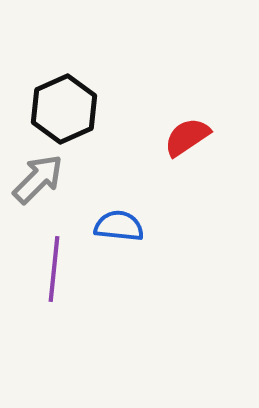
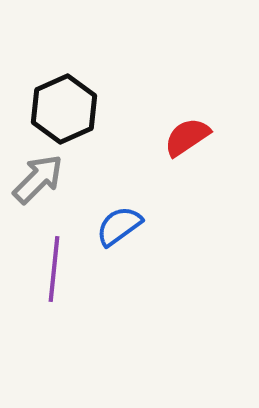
blue semicircle: rotated 42 degrees counterclockwise
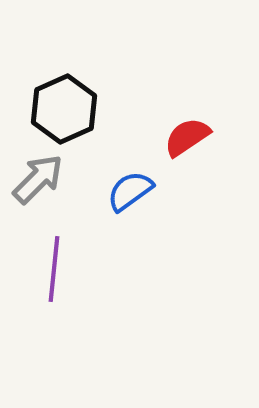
blue semicircle: moved 11 px right, 35 px up
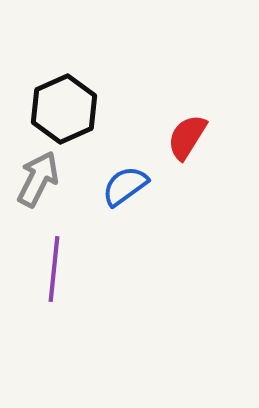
red semicircle: rotated 24 degrees counterclockwise
gray arrow: rotated 18 degrees counterclockwise
blue semicircle: moved 5 px left, 5 px up
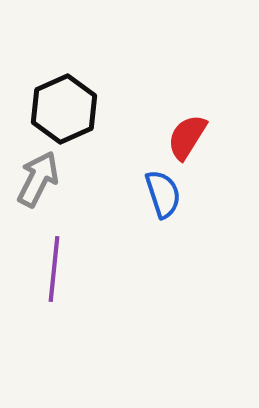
blue semicircle: moved 38 px right, 8 px down; rotated 108 degrees clockwise
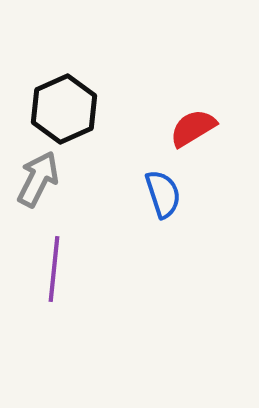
red semicircle: moved 6 px right, 9 px up; rotated 27 degrees clockwise
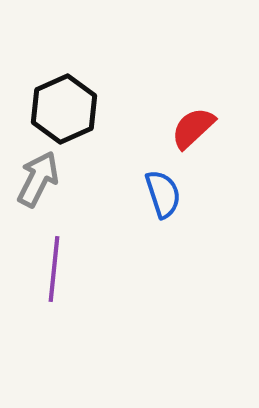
red semicircle: rotated 12 degrees counterclockwise
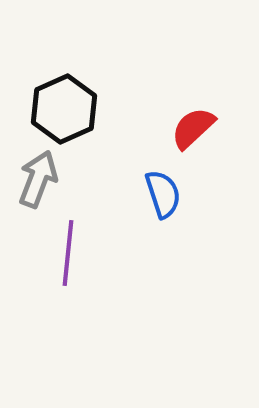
gray arrow: rotated 6 degrees counterclockwise
purple line: moved 14 px right, 16 px up
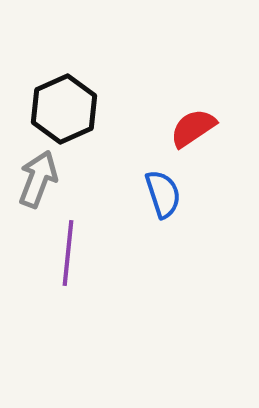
red semicircle: rotated 9 degrees clockwise
